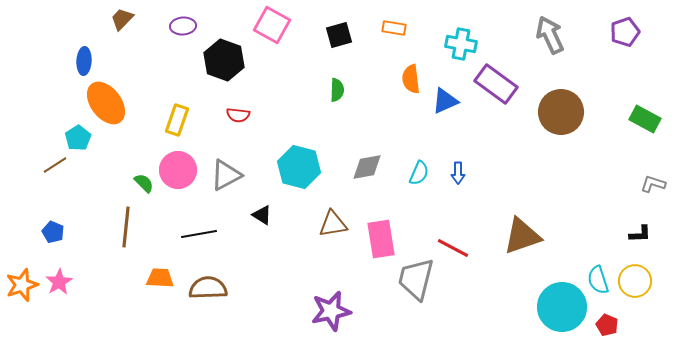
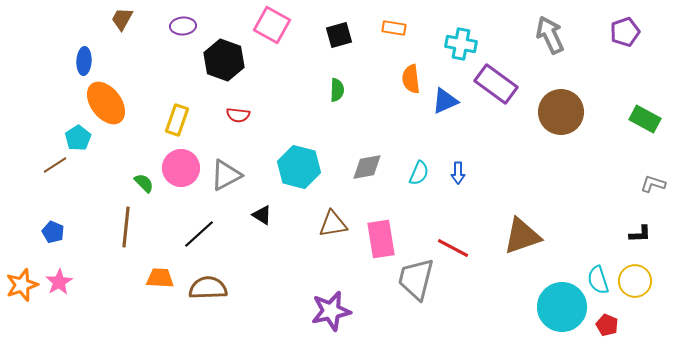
brown trapezoid at (122, 19): rotated 15 degrees counterclockwise
pink circle at (178, 170): moved 3 px right, 2 px up
black line at (199, 234): rotated 32 degrees counterclockwise
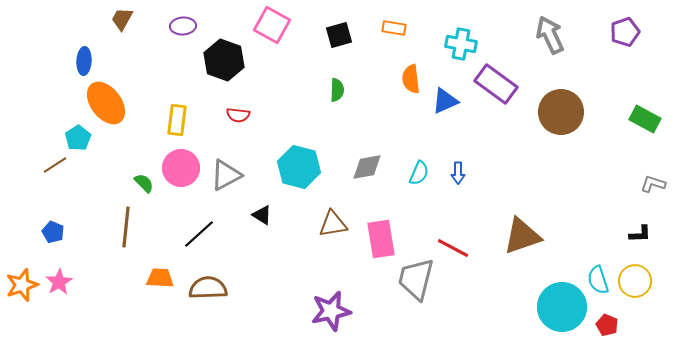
yellow rectangle at (177, 120): rotated 12 degrees counterclockwise
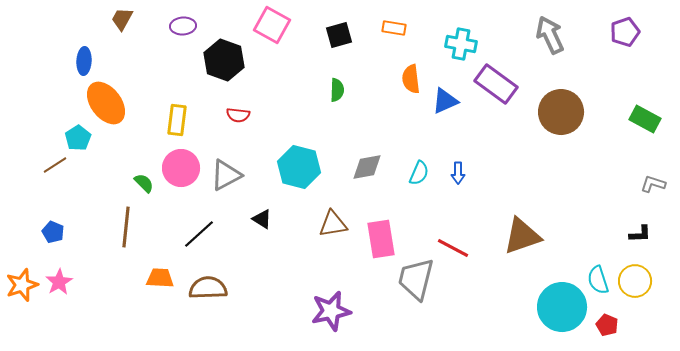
black triangle at (262, 215): moved 4 px down
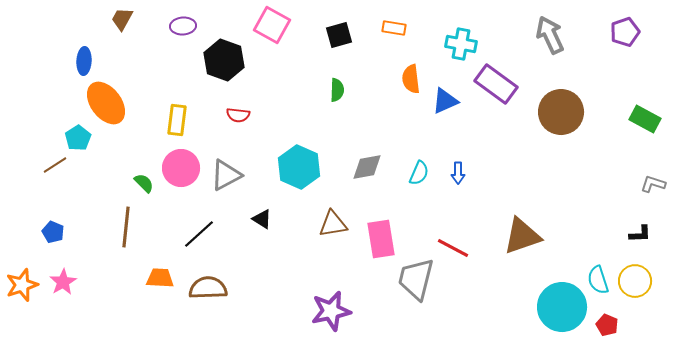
cyan hexagon at (299, 167): rotated 9 degrees clockwise
pink star at (59, 282): moved 4 px right
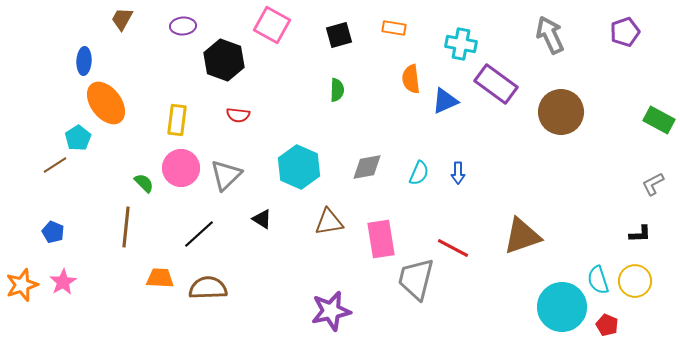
green rectangle at (645, 119): moved 14 px right, 1 px down
gray triangle at (226, 175): rotated 16 degrees counterclockwise
gray L-shape at (653, 184): rotated 45 degrees counterclockwise
brown triangle at (333, 224): moved 4 px left, 2 px up
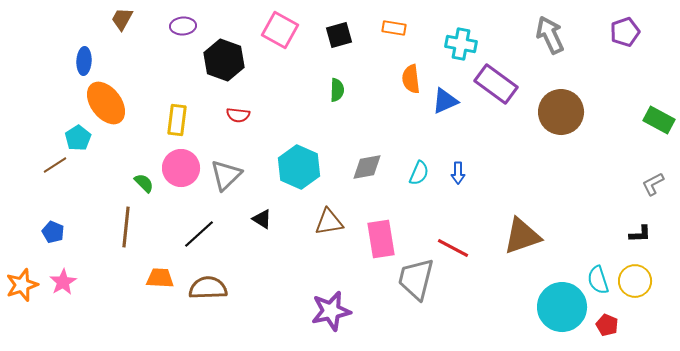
pink square at (272, 25): moved 8 px right, 5 px down
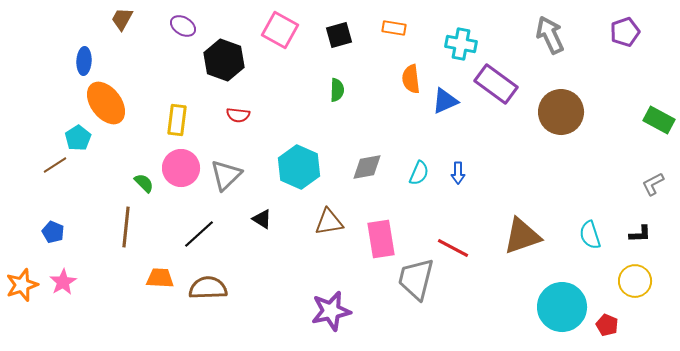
purple ellipse at (183, 26): rotated 35 degrees clockwise
cyan semicircle at (598, 280): moved 8 px left, 45 px up
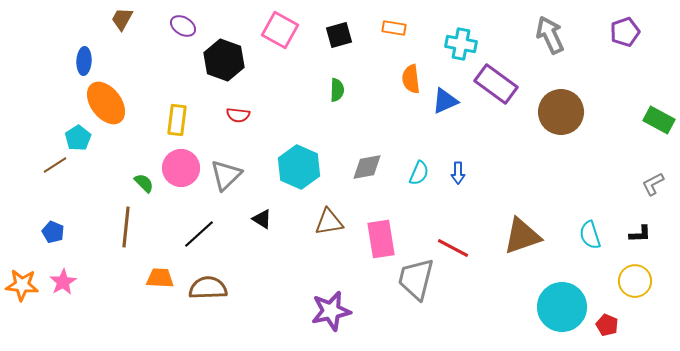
orange star at (22, 285): rotated 24 degrees clockwise
